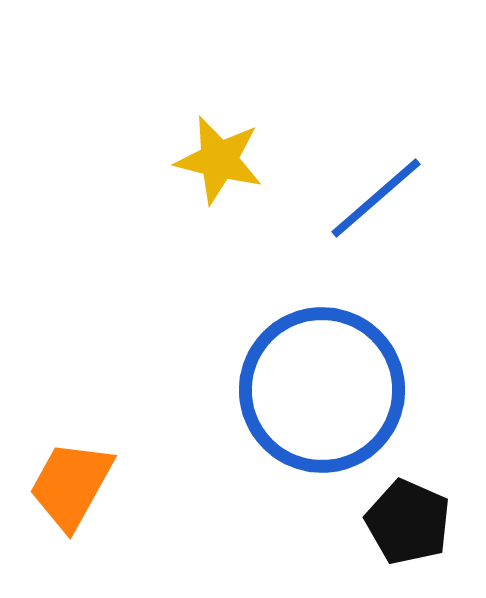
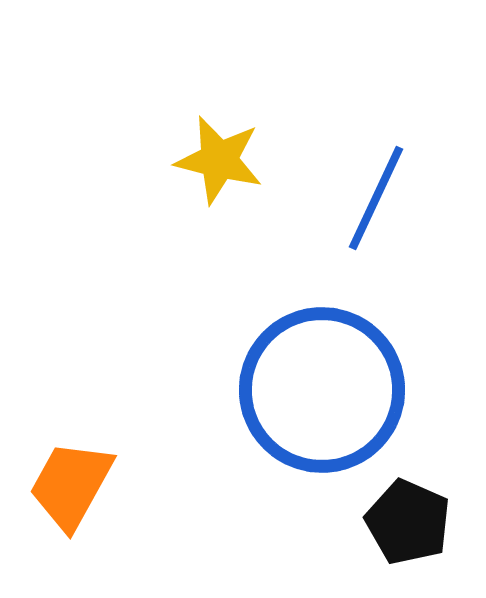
blue line: rotated 24 degrees counterclockwise
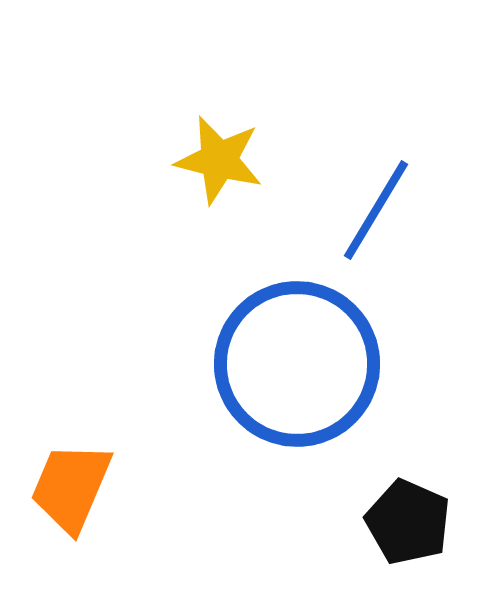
blue line: moved 12 px down; rotated 6 degrees clockwise
blue circle: moved 25 px left, 26 px up
orange trapezoid: moved 2 px down; rotated 6 degrees counterclockwise
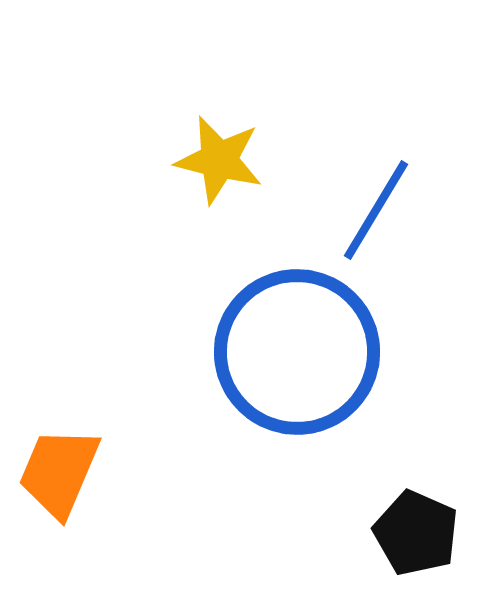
blue circle: moved 12 px up
orange trapezoid: moved 12 px left, 15 px up
black pentagon: moved 8 px right, 11 px down
